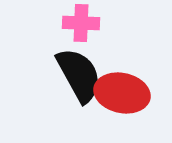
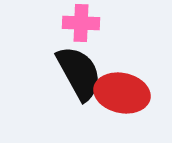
black semicircle: moved 2 px up
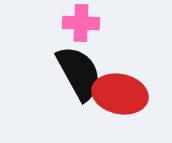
red ellipse: moved 2 px left, 1 px down
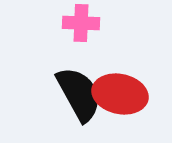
black semicircle: moved 21 px down
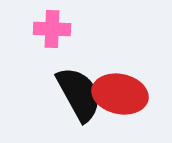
pink cross: moved 29 px left, 6 px down
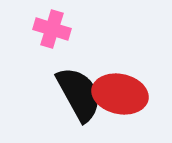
pink cross: rotated 15 degrees clockwise
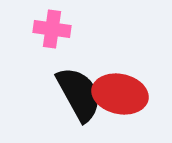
pink cross: rotated 9 degrees counterclockwise
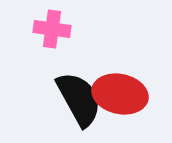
black semicircle: moved 5 px down
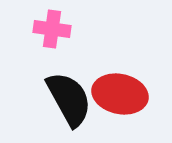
black semicircle: moved 10 px left
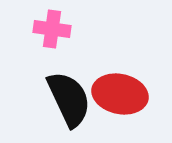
black semicircle: rotated 4 degrees clockwise
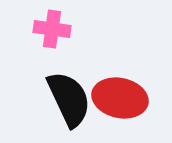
red ellipse: moved 4 px down
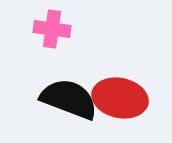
black semicircle: rotated 44 degrees counterclockwise
